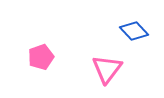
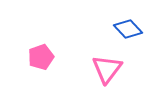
blue diamond: moved 6 px left, 2 px up
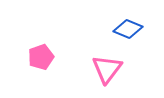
blue diamond: rotated 24 degrees counterclockwise
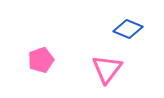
pink pentagon: moved 3 px down
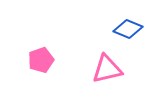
pink triangle: rotated 40 degrees clockwise
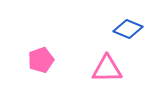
pink triangle: rotated 12 degrees clockwise
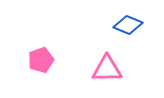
blue diamond: moved 4 px up
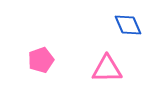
blue diamond: rotated 44 degrees clockwise
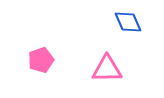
blue diamond: moved 3 px up
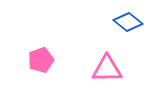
blue diamond: rotated 28 degrees counterclockwise
